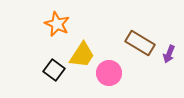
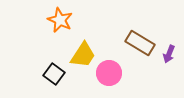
orange star: moved 3 px right, 4 px up
yellow trapezoid: moved 1 px right
black square: moved 4 px down
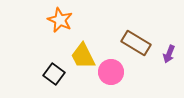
brown rectangle: moved 4 px left
yellow trapezoid: moved 1 px down; rotated 120 degrees clockwise
pink circle: moved 2 px right, 1 px up
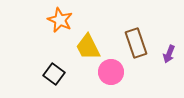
brown rectangle: rotated 40 degrees clockwise
yellow trapezoid: moved 5 px right, 9 px up
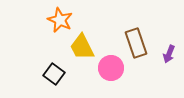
yellow trapezoid: moved 6 px left
pink circle: moved 4 px up
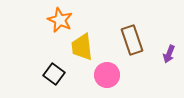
brown rectangle: moved 4 px left, 3 px up
yellow trapezoid: rotated 20 degrees clockwise
pink circle: moved 4 px left, 7 px down
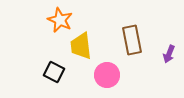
brown rectangle: rotated 8 degrees clockwise
yellow trapezoid: moved 1 px left, 1 px up
black square: moved 2 px up; rotated 10 degrees counterclockwise
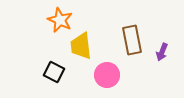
purple arrow: moved 7 px left, 2 px up
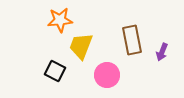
orange star: rotated 30 degrees counterclockwise
yellow trapezoid: rotated 28 degrees clockwise
black square: moved 1 px right, 1 px up
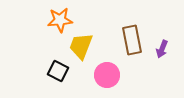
purple arrow: moved 3 px up
black square: moved 3 px right
